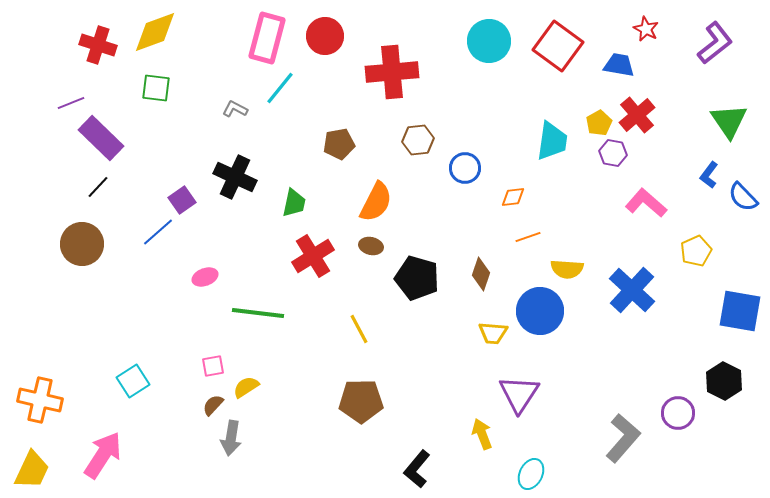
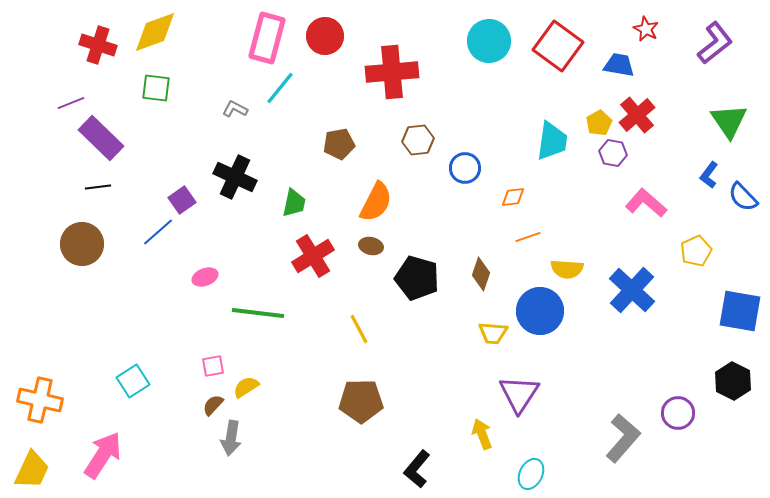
black line at (98, 187): rotated 40 degrees clockwise
black hexagon at (724, 381): moved 9 px right
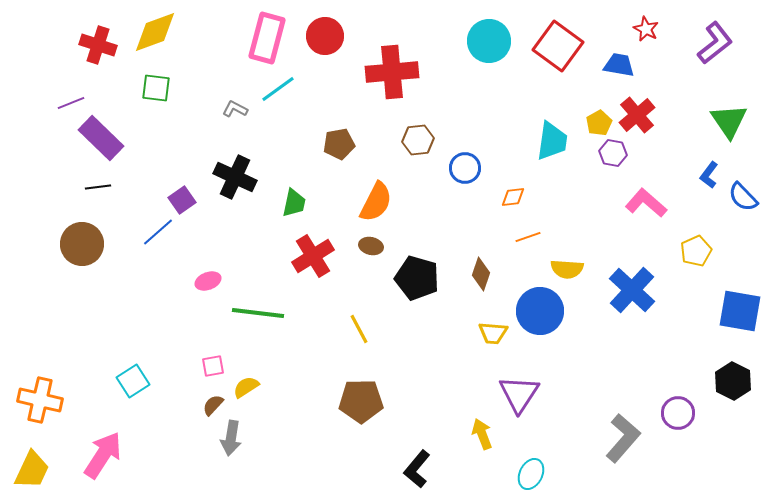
cyan line at (280, 88): moved 2 px left, 1 px down; rotated 15 degrees clockwise
pink ellipse at (205, 277): moved 3 px right, 4 px down
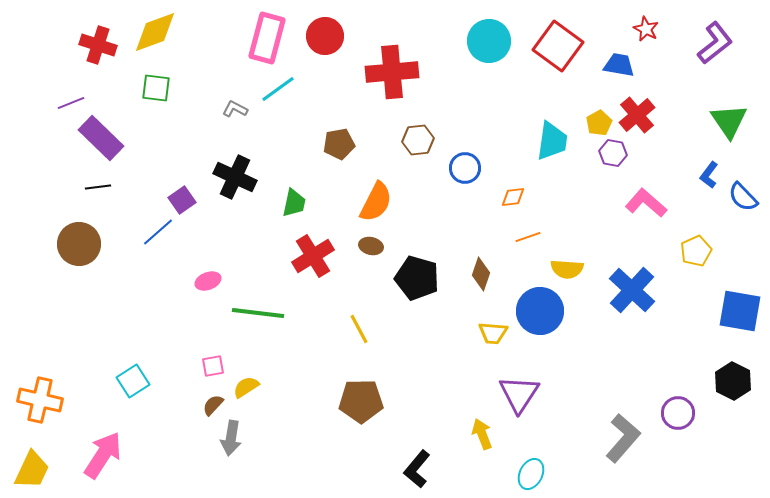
brown circle at (82, 244): moved 3 px left
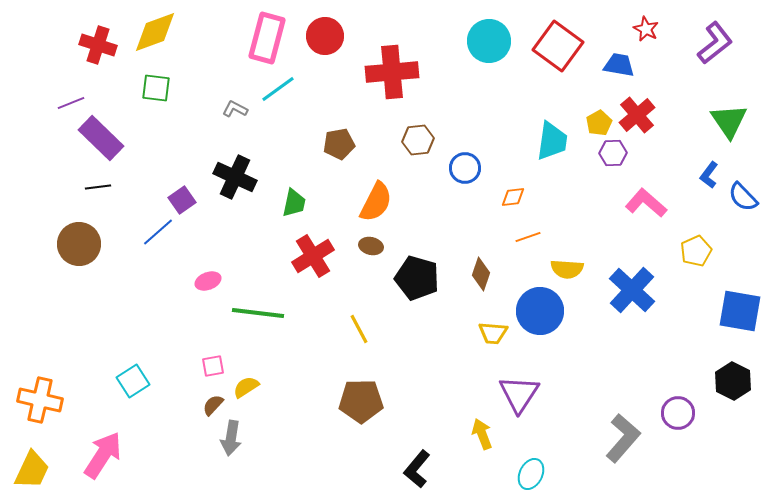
purple hexagon at (613, 153): rotated 12 degrees counterclockwise
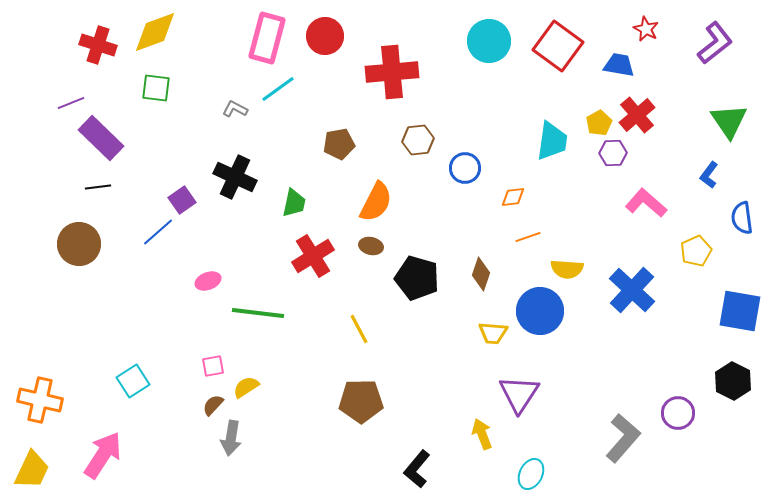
blue semicircle at (743, 197): moved 1 px left, 21 px down; rotated 36 degrees clockwise
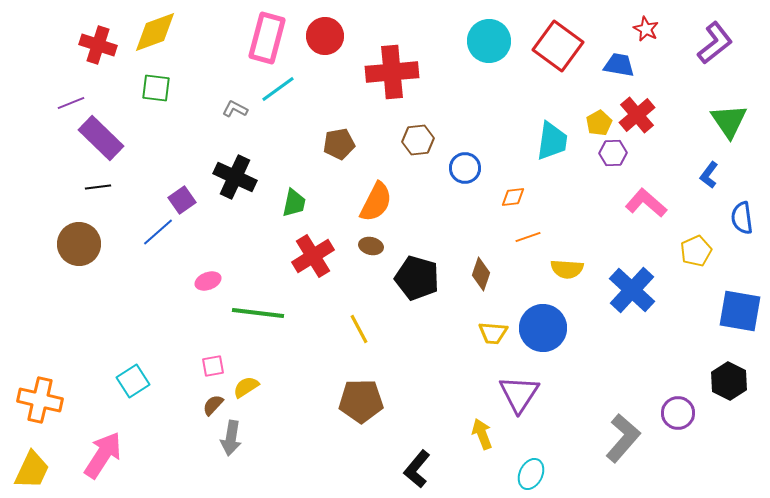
blue circle at (540, 311): moved 3 px right, 17 px down
black hexagon at (733, 381): moved 4 px left
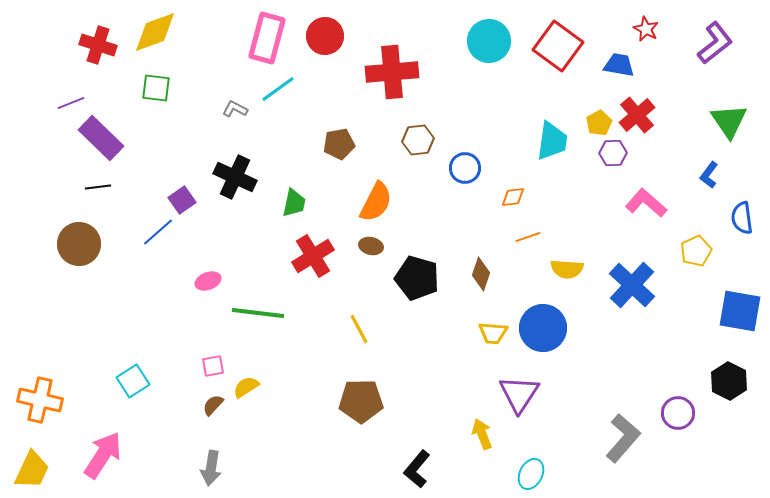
blue cross at (632, 290): moved 5 px up
gray arrow at (231, 438): moved 20 px left, 30 px down
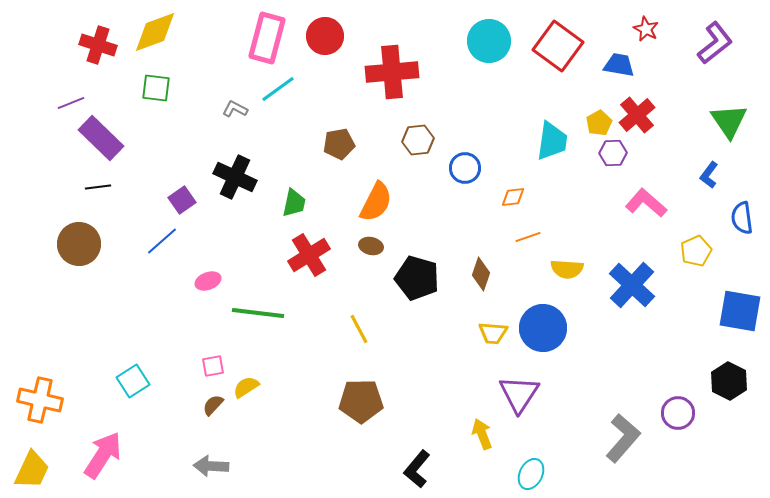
blue line at (158, 232): moved 4 px right, 9 px down
red cross at (313, 256): moved 4 px left, 1 px up
gray arrow at (211, 468): moved 2 px up; rotated 84 degrees clockwise
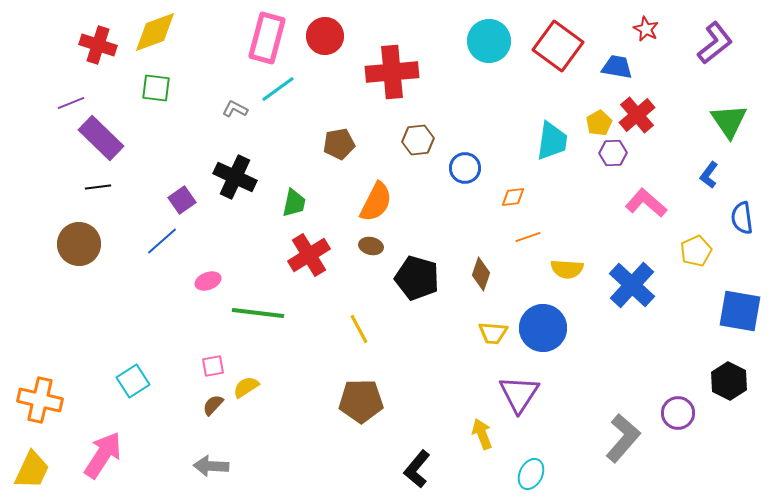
blue trapezoid at (619, 65): moved 2 px left, 2 px down
